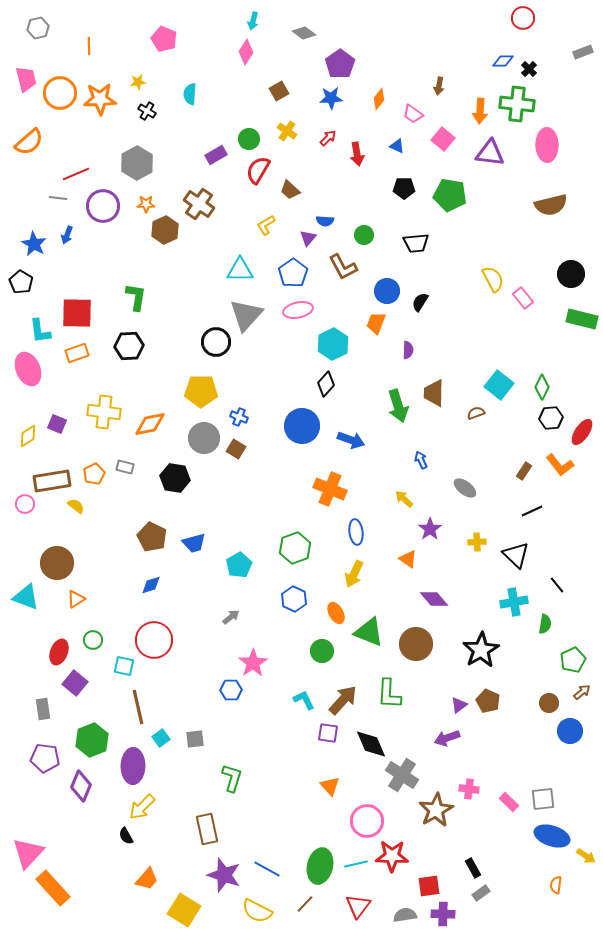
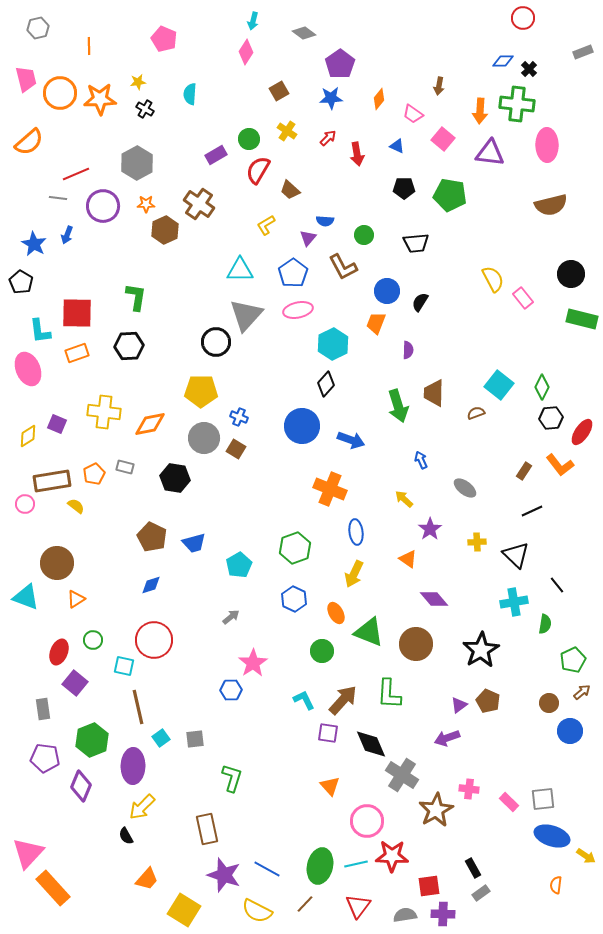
black cross at (147, 111): moved 2 px left, 2 px up
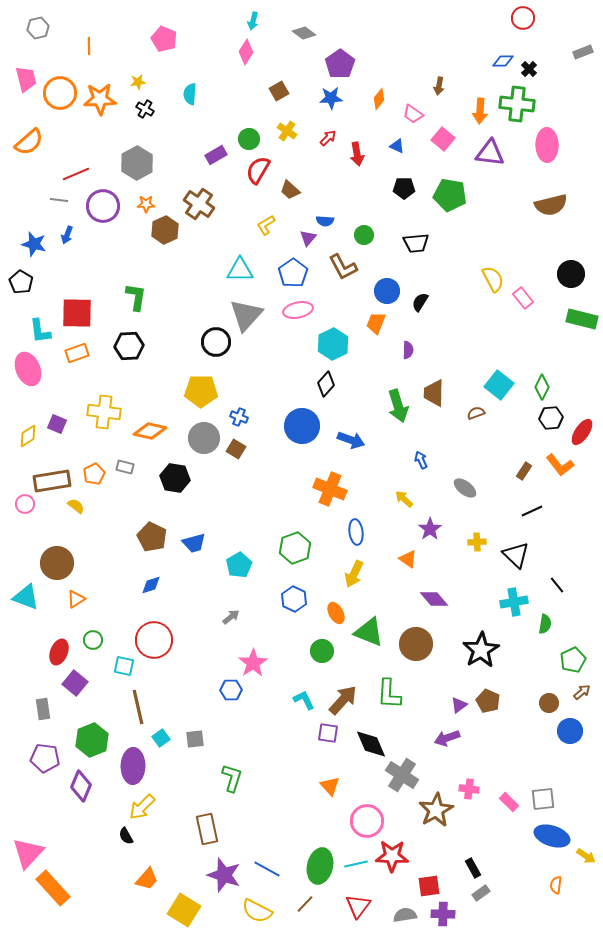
gray line at (58, 198): moved 1 px right, 2 px down
blue star at (34, 244): rotated 15 degrees counterclockwise
orange diamond at (150, 424): moved 7 px down; rotated 24 degrees clockwise
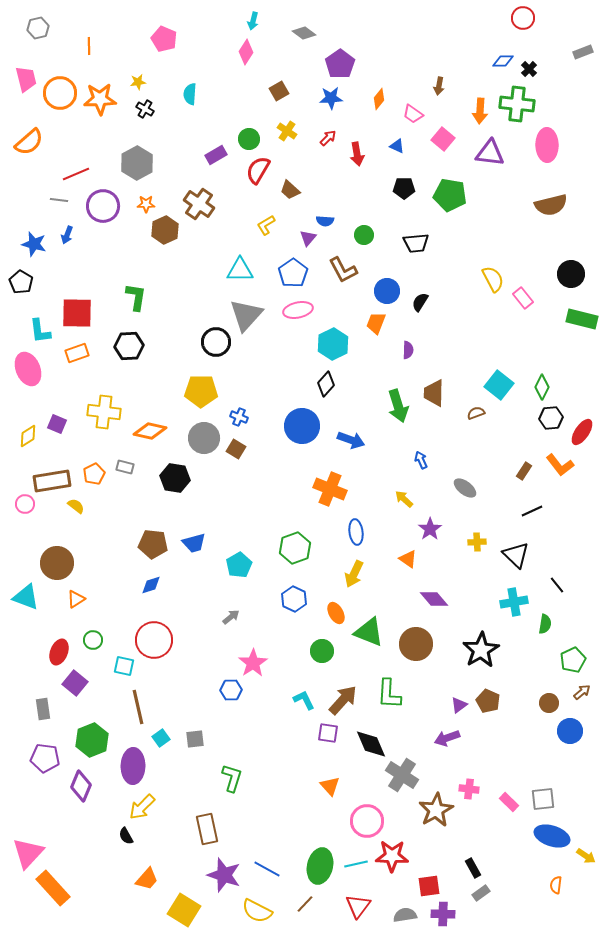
brown L-shape at (343, 267): moved 3 px down
brown pentagon at (152, 537): moved 1 px right, 7 px down; rotated 20 degrees counterclockwise
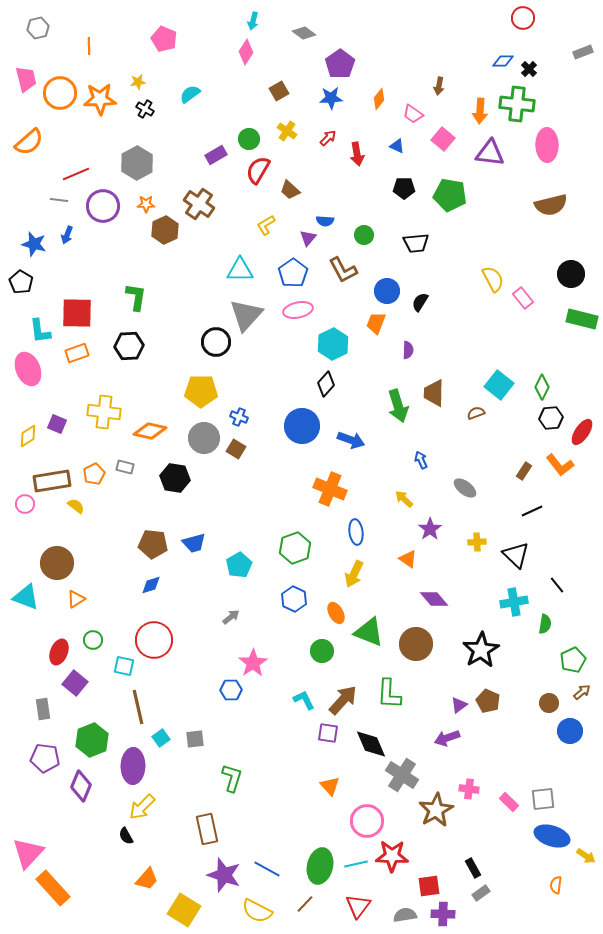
cyan semicircle at (190, 94): rotated 50 degrees clockwise
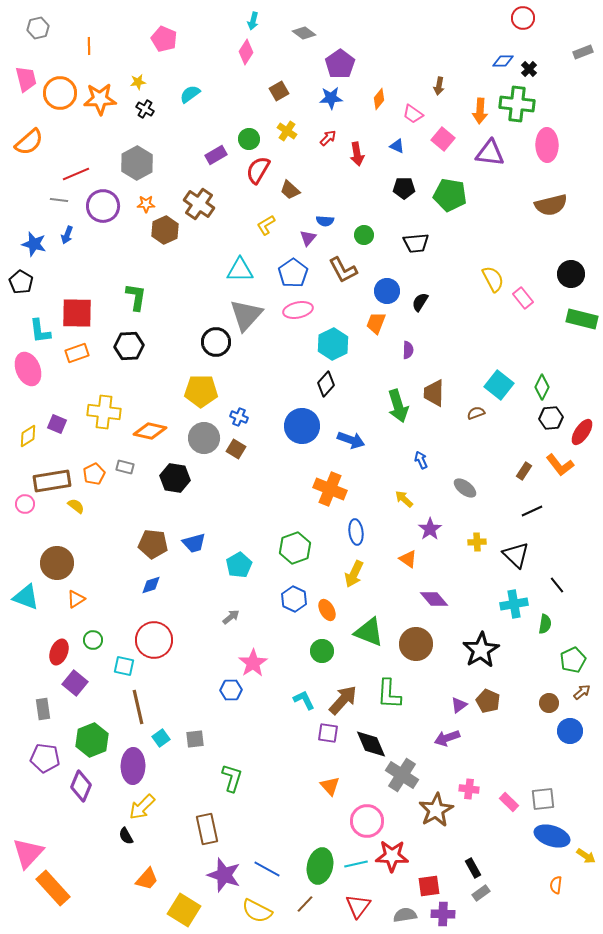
cyan cross at (514, 602): moved 2 px down
orange ellipse at (336, 613): moved 9 px left, 3 px up
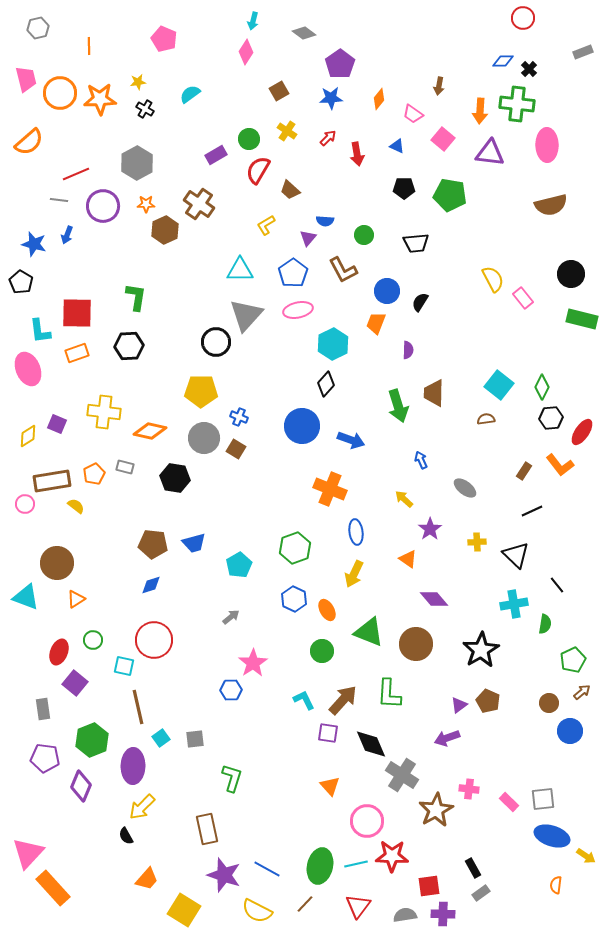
brown semicircle at (476, 413): moved 10 px right, 6 px down; rotated 12 degrees clockwise
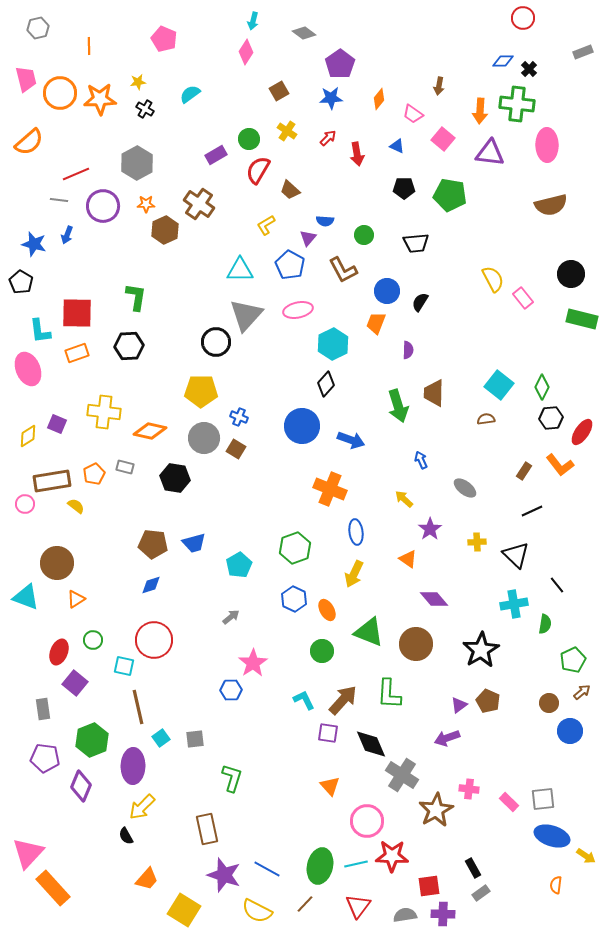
blue pentagon at (293, 273): moved 3 px left, 8 px up; rotated 8 degrees counterclockwise
